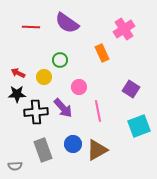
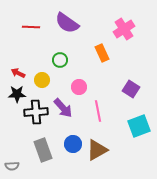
yellow circle: moved 2 px left, 3 px down
gray semicircle: moved 3 px left
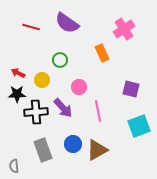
red line: rotated 12 degrees clockwise
purple square: rotated 18 degrees counterclockwise
gray semicircle: moved 2 px right; rotated 88 degrees clockwise
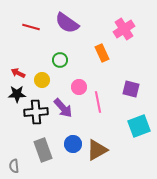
pink line: moved 9 px up
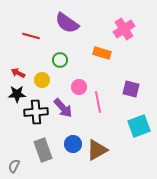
red line: moved 9 px down
orange rectangle: rotated 48 degrees counterclockwise
gray semicircle: rotated 32 degrees clockwise
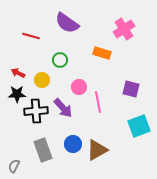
black cross: moved 1 px up
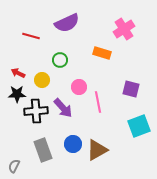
purple semicircle: rotated 60 degrees counterclockwise
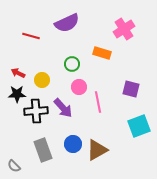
green circle: moved 12 px right, 4 px down
gray semicircle: rotated 72 degrees counterclockwise
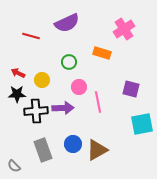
green circle: moved 3 px left, 2 px up
purple arrow: rotated 50 degrees counterclockwise
cyan square: moved 3 px right, 2 px up; rotated 10 degrees clockwise
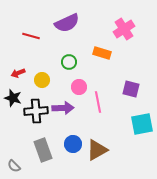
red arrow: rotated 48 degrees counterclockwise
black star: moved 4 px left, 4 px down; rotated 18 degrees clockwise
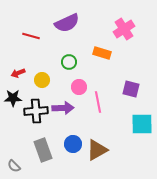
black star: rotated 18 degrees counterclockwise
cyan square: rotated 10 degrees clockwise
